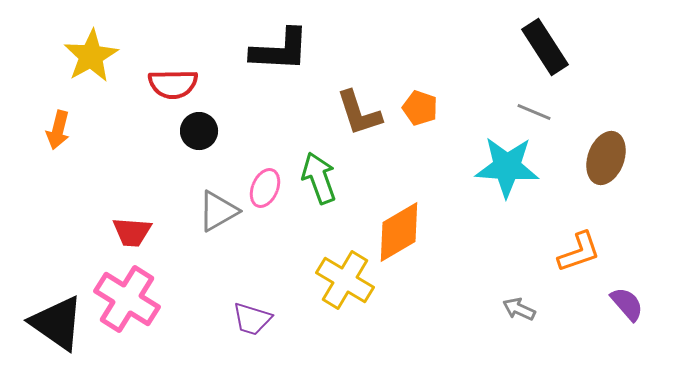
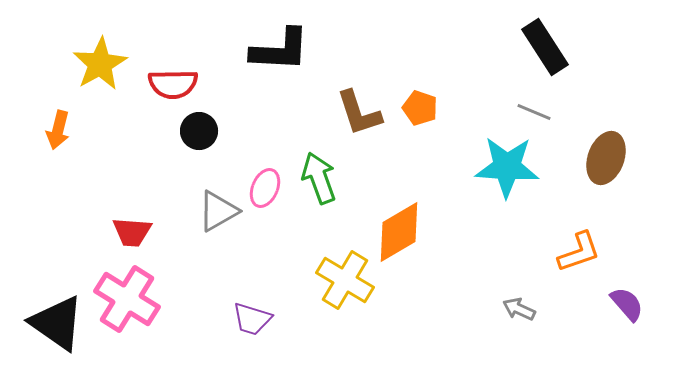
yellow star: moved 9 px right, 8 px down
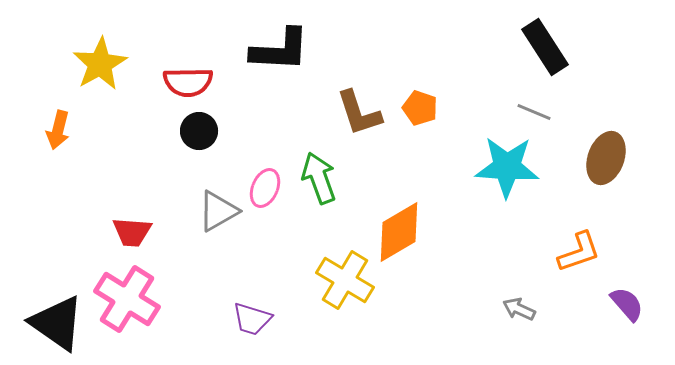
red semicircle: moved 15 px right, 2 px up
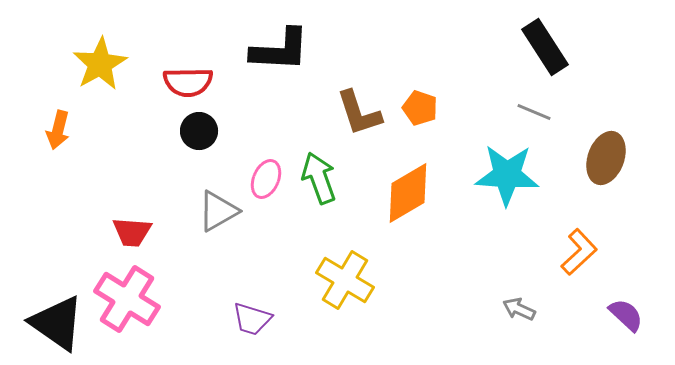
cyan star: moved 8 px down
pink ellipse: moved 1 px right, 9 px up
orange diamond: moved 9 px right, 39 px up
orange L-shape: rotated 24 degrees counterclockwise
purple semicircle: moved 1 px left, 11 px down; rotated 6 degrees counterclockwise
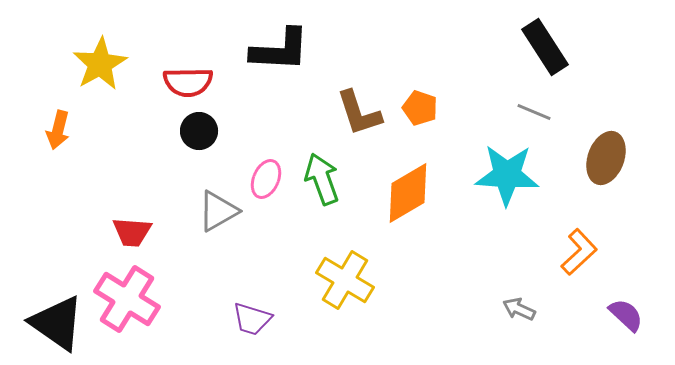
green arrow: moved 3 px right, 1 px down
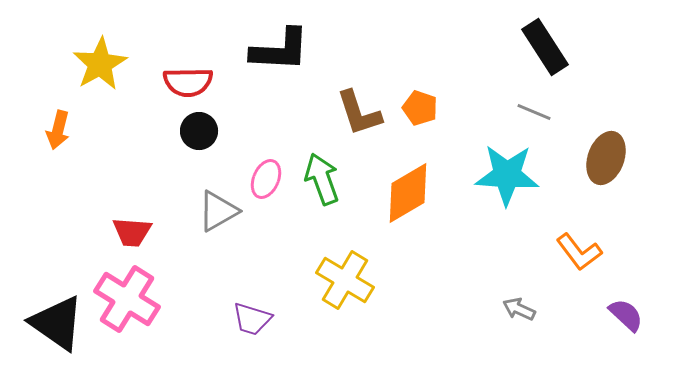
orange L-shape: rotated 96 degrees clockwise
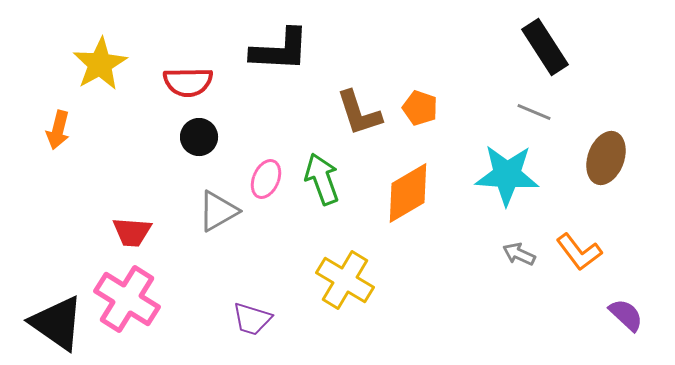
black circle: moved 6 px down
gray arrow: moved 55 px up
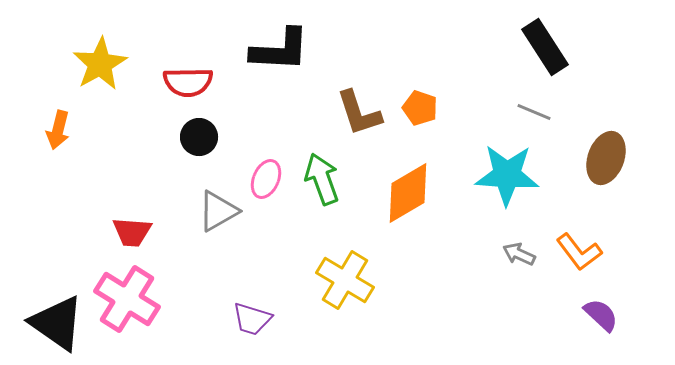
purple semicircle: moved 25 px left
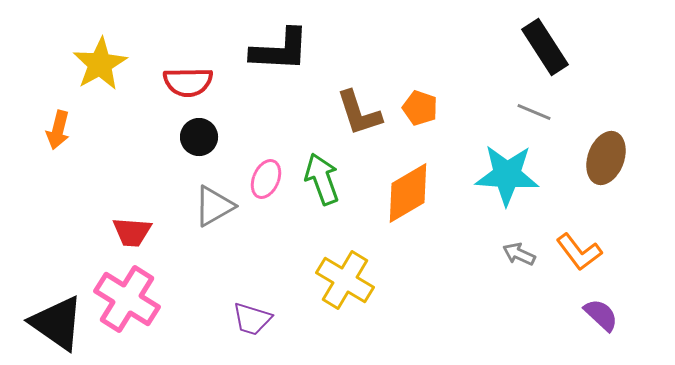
gray triangle: moved 4 px left, 5 px up
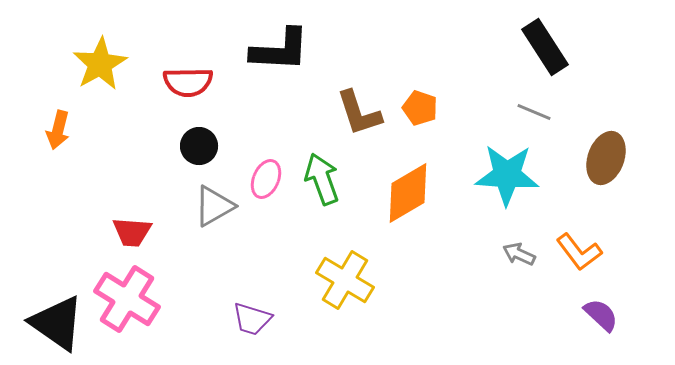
black circle: moved 9 px down
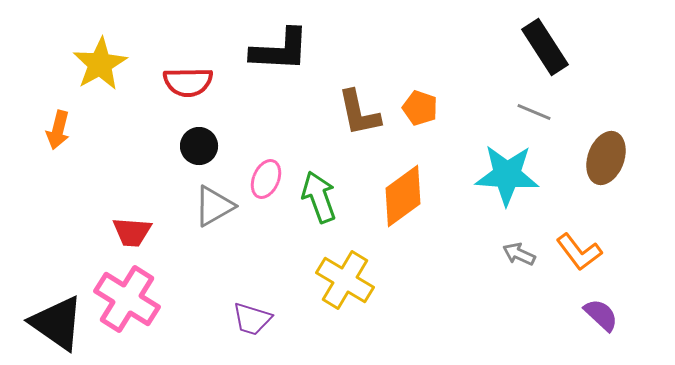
brown L-shape: rotated 6 degrees clockwise
green arrow: moved 3 px left, 18 px down
orange diamond: moved 5 px left, 3 px down; rotated 6 degrees counterclockwise
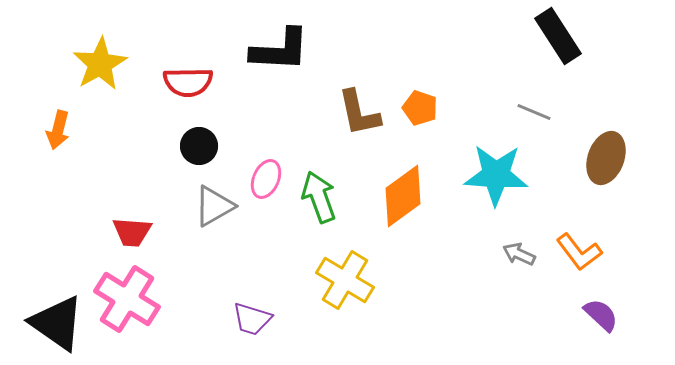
black rectangle: moved 13 px right, 11 px up
cyan star: moved 11 px left
